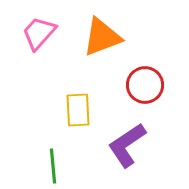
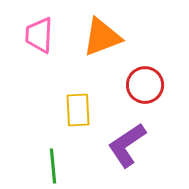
pink trapezoid: moved 2 px down; rotated 39 degrees counterclockwise
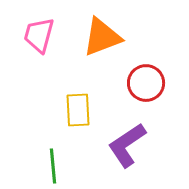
pink trapezoid: rotated 12 degrees clockwise
red circle: moved 1 px right, 2 px up
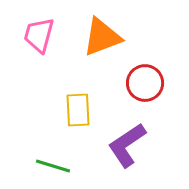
red circle: moved 1 px left
green line: rotated 68 degrees counterclockwise
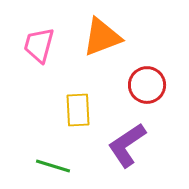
pink trapezoid: moved 10 px down
red circle: moved 2 px right, 2 px down
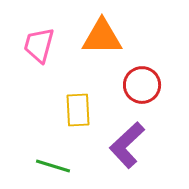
orange triangle: rotated 21 degrees clockwise
red circle: moved 5 px left
purple L-shape: rotated 9 degrees counterclockwise
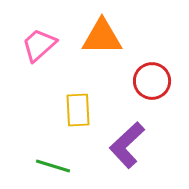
pink trapezoid: rotated 33 degrees clockwise
red circle: moved 10 px right, 4 px up
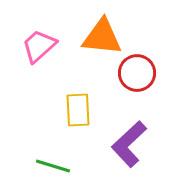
orange triangle: rotated 6 degrees clockwise
pink trapezoid: moved 1 px down
red circle: moved 15 px left, 8 px up
purple L-shape: moved 2 px right, 1 px up
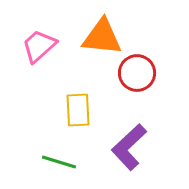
purple L-shape: moved 3 px down
green line: moved 6 px right, 4 px up
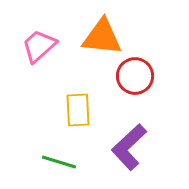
red circle: moved 2 px left, 3 px down
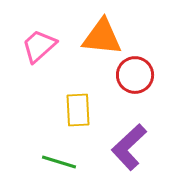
red circle: moved 1 px up
